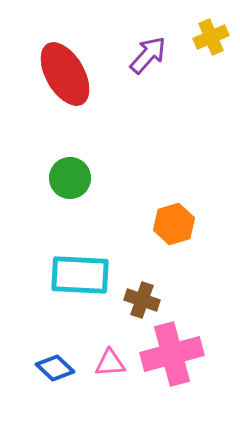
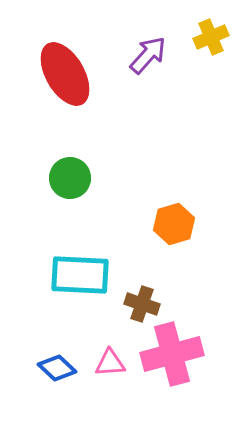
brown cross: moved 4 px down
blue diamond: moved 2 px right
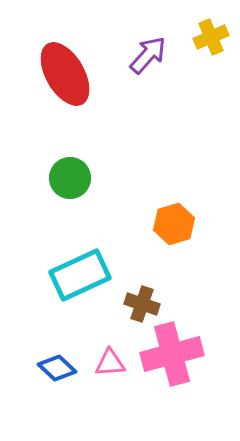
cyan rectangle: rotated 28 degrees counterclockwise
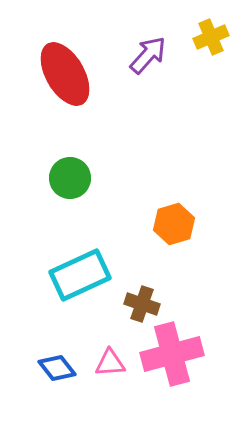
blue diamond: rotated 9 degrees clockwise
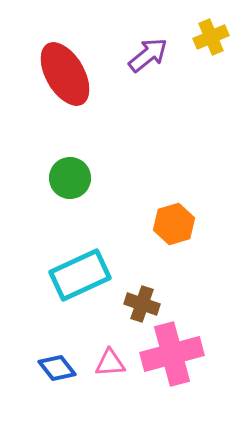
purple arrow: rotated 9 degrees clockwise
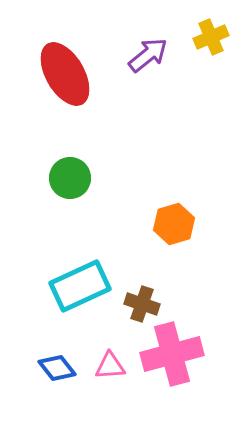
cyan rectangle: moved 11 px down
pink triangle: moved 3 px down
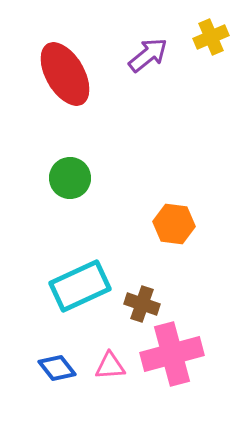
orange hexagon: rotated 24 degrees clockwise
